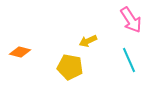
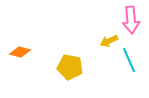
pink arrow: rotated 28 degrees clockwise
yellow arrow: moved 21 px right
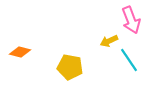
pink arrow: rotated 16 degrees counterclockwise
cyan line: rotated 10 degrees counterclockwise
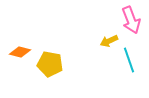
cyan line: rotated 15 degrees clockwise
yellow pentagon: moved 20 px left, 3 px up
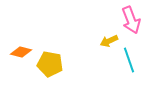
orange diamond: moved 1 px right
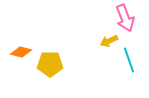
pink arrow: moved 6 px left, 2 px up
yellow pentagon: rotated 10 degrees counterclockwise
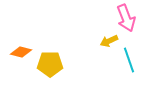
pink arrow: moved 1 px right
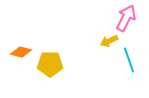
pink arrow: rotated 132 degrees counterclockwise
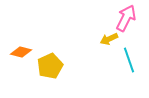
yellow arrow: moved 2 px up
yellow pentagon: moved 2 px down; rotated 25 degrees counterclockwise
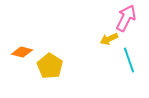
orange diamond: moved 1 px right
yellow pentagon: rotated 15 degrees counterclockwise
